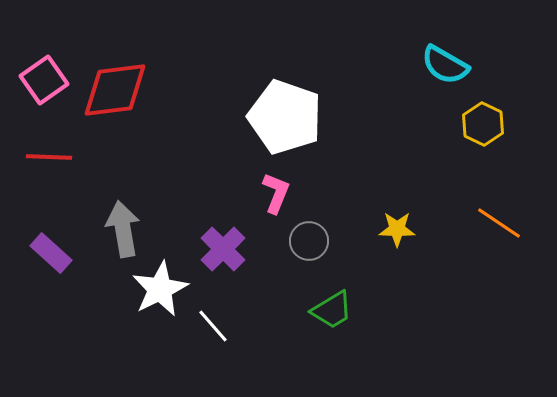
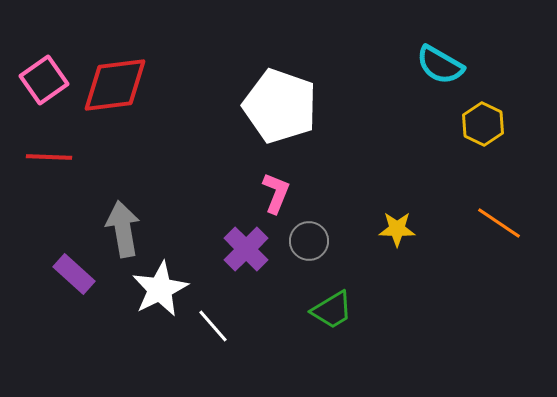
cyan semicircle: moved 5 px left
red diamond: moved 5 px up
white pentagon: moved 5 px left, 11 px up
purple cross: moved 23 px right
purple rectangle: moved 23 px right, 21 px down
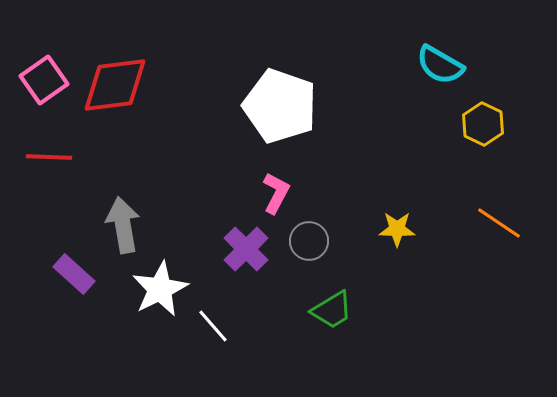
pink L-shape: rotated 6 degrees clockwise
gray arrow: moved 4 px up
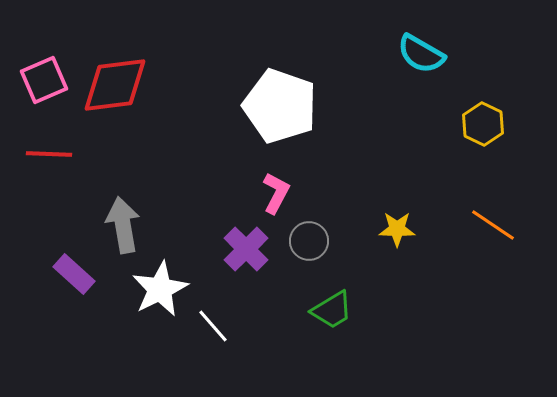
cyan semicircle: moved 19 px left, 11 px up
pink square: rotated 12 degrees clockwise
red line: moved 3 px up
orange line: moved 6 px left, 2 px down
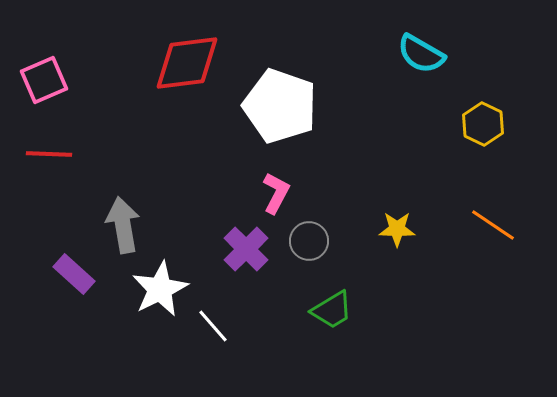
red diamond: moved 72 px right, 22 px up
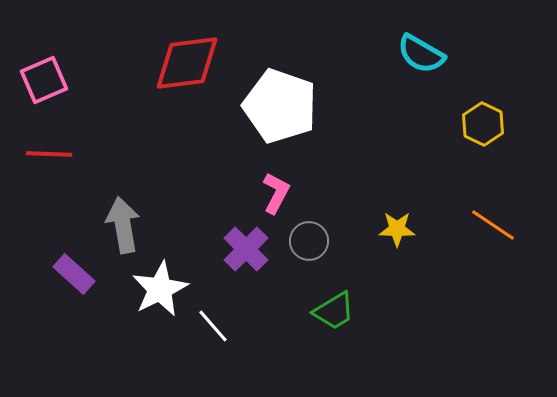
green trapezoid: moved 2 px right, 1 px down
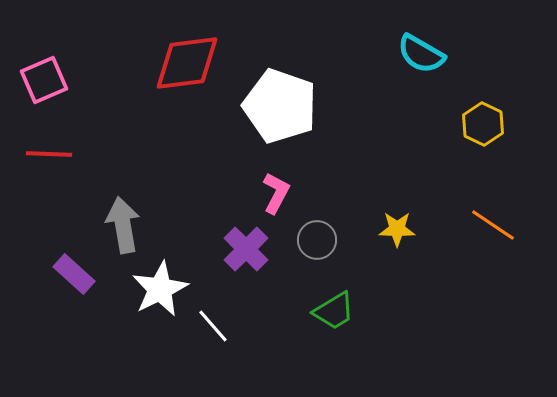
gray circle: moved 8 px right, 1 px up
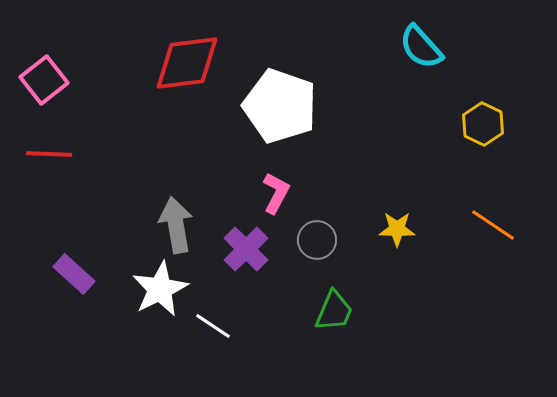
cyan semicircle: moved 7 px up; rotated 18 degrees clockwise
pink square: rotated 15 degrees counterclockwise
gray arrow: moved 53 px right
green trapezoid: rotated 36 degrees counterclockwise
white line: rotated 15 degrees counterclockwise
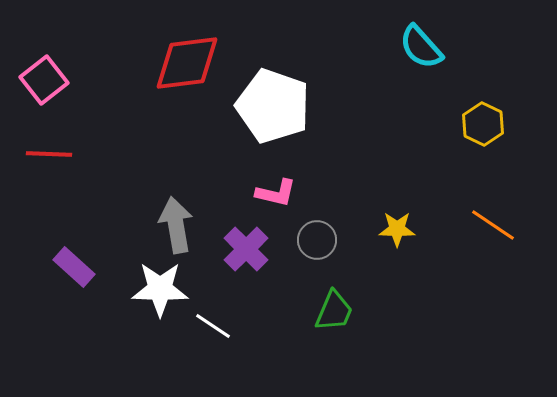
white pentagon: moved 7 px left
pink L-shape: rotated 75 degrees clockwise
purple rectangle: moved 7 px up
white star: rotated 28 degrees clockwise
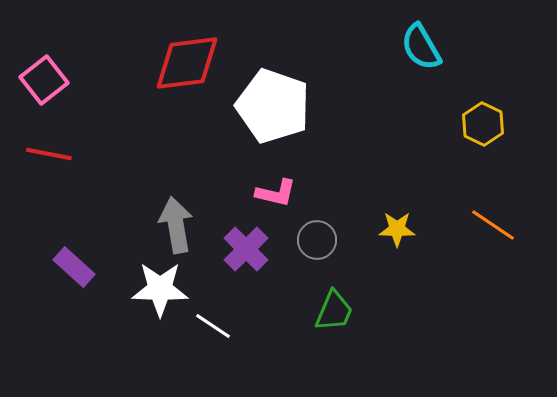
cyan semicircle: rotated 12 degrees clockwise
red line: rotated 9 degrees clockwise
